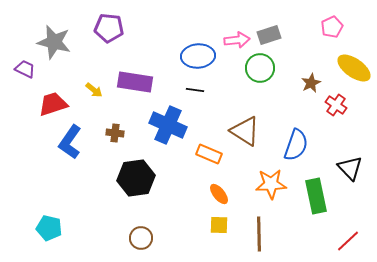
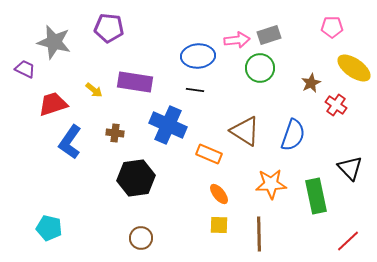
pink pentagon: rotated 25 degrees clockwise
blue semicircle: moved 3 px left, 10 px up
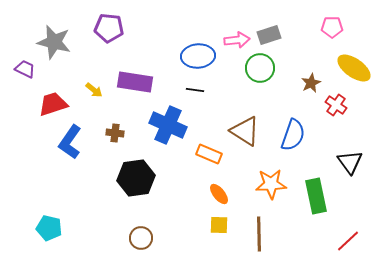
black triangle: moved 6 px up; rotated 8 degrees clockwise
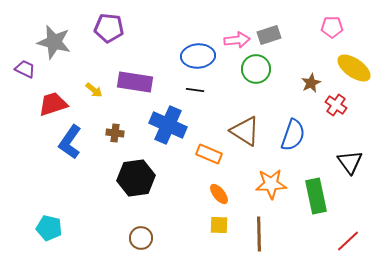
green circle: moved 4 px left, 1 px down
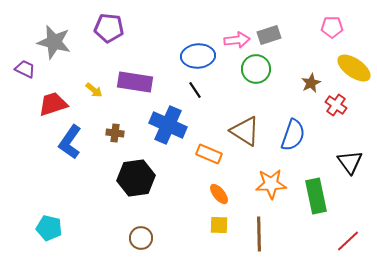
black line: rotated 48 degrees clockwise
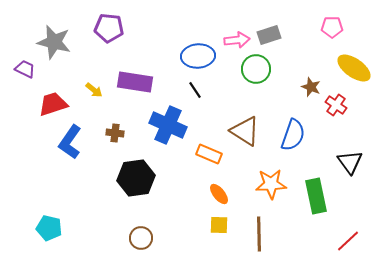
brown star: moved 4 px down; rotated 24 degrees counterclockwise
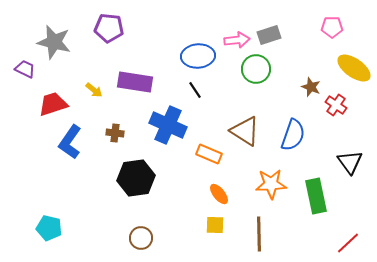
yellow square: moved 4 px left
red line: moved 2 px down
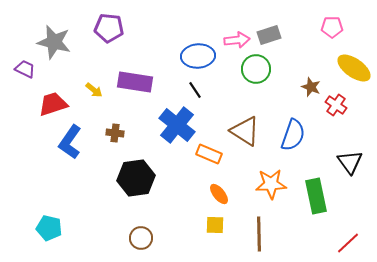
blue cross: moved 9 px right; rotated 15 degrees clockwise
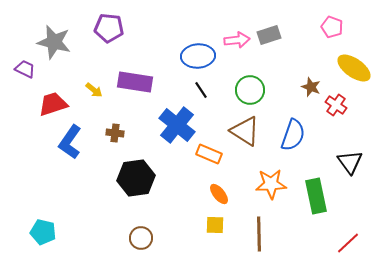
pink pentagon: rotated 20 degrees clockwise
green circle: moved 6 px left, 21 px down
black line: moved 6 px right
cyan pentagon: moved 6 px left, 4 px down
